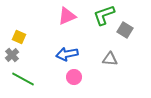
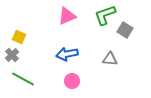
green L-shape: moved 1 px right
pink circle: moved 2 px left, 4 px down
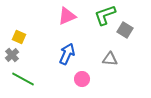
blue arrow: rotated 125 degrees clockwise
pink circle: moved 10 px right, 2 px up
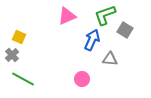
blue arrow: moved 25 px right, 14 px up
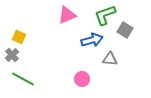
pink triangle: moved 1 px up
blue arrow: rotated 50 degrees clockwise
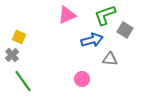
green line: moved 2 px down; rotated 25 degrees clockwise
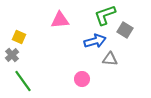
pink triangle: moved 7 px left, 5 px down; rotated 18 degrees clockwise
blue arrow: moved 3 px right, 1 px down
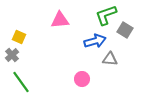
green L-shape: moved 1 px right
green line: moved 2 px left, 1 px down
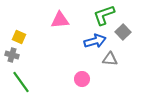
green L-shape: moved 2 px left
gray square: moved 2 px left, 2 px down; rotated 14 degrees clockwise
gray cross: rotated 32 degrees counterclockwise
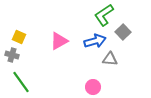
green L-shape: rotated 15 degrees counterclockwise
pink triangle: moved 1 px left, 21 px down; rotated 24 degrees counterclockwise
pink circle: moved 11 px right, 8 px down
